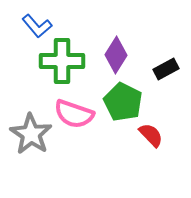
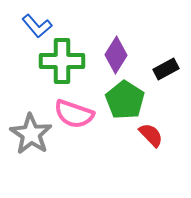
green pentagon: moved 2 px right, 2 px up; rotated 6 degrees clockwise
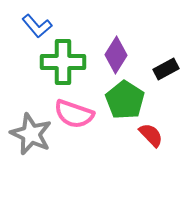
green cross: moved 1 px right, 1 px down
gray star: rotated 9 degrees counterclockwise
